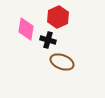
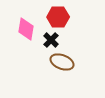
red hexagon: rotated 25 degrees clockwise
black cross: moved 3 px right; rotated 28 degrees clockwise
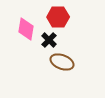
black cross: moved 2 px left
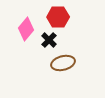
pink diamond: rotated 30 degrees clockwise
brown ellipse: moved 1 px right, 1 px down; rotated 35 degrees counterclockwise
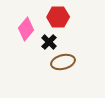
black cross: moved 2 px down
brown ellipse: moved 1 px up
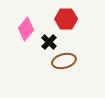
red hexagon: moved 8 px right, 2 px down
brown ellipse: moved 1 px right, 1 px up
